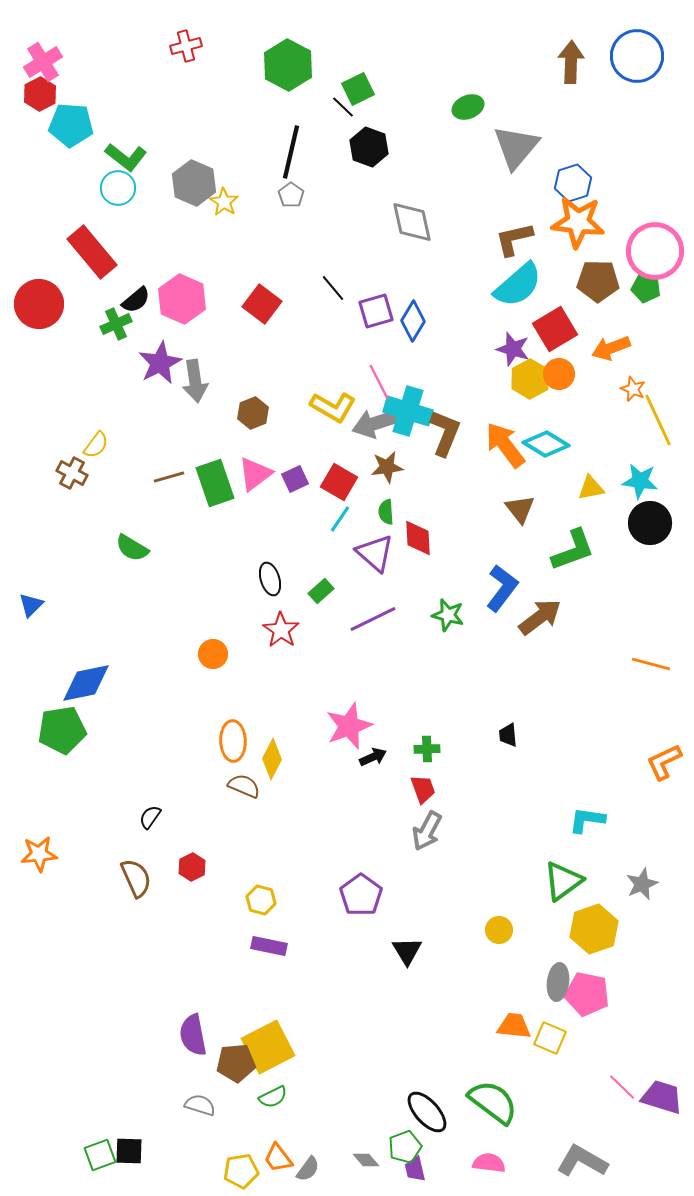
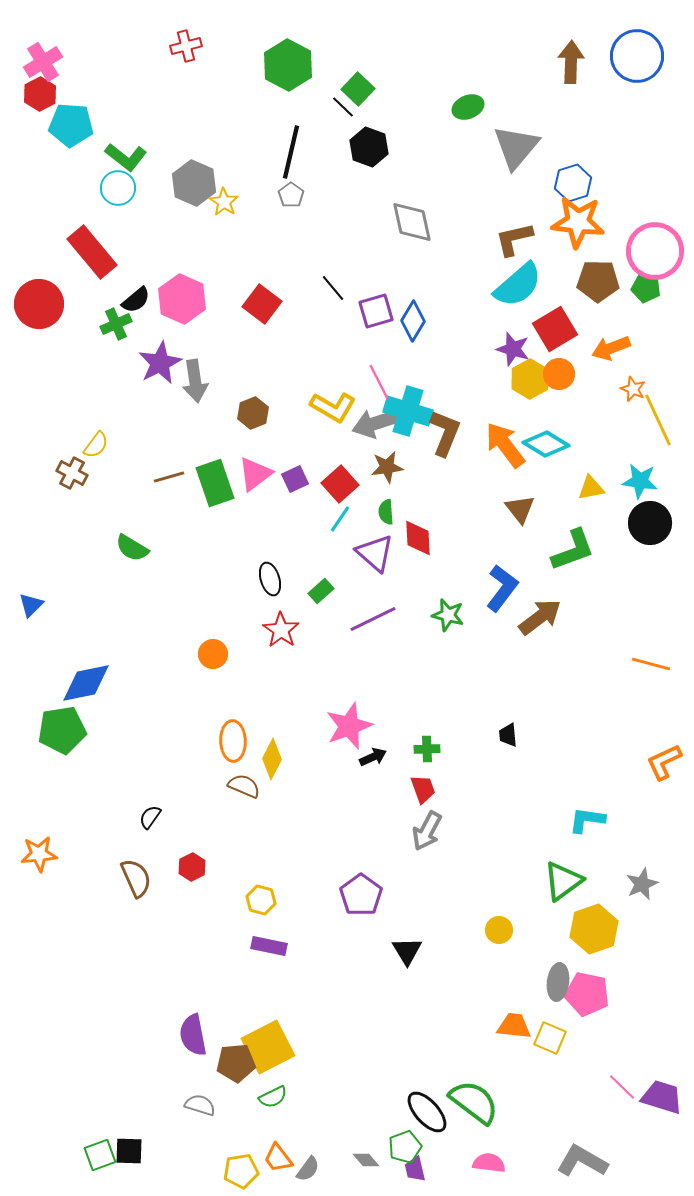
green square at (358, 89): rotated 20 degrees counterclockwise
red square at (339, 482): moved 1 px right, 2 px down; rotated 18 degrees clockwise
green semicircle at (493, 1102): moved 19 px left
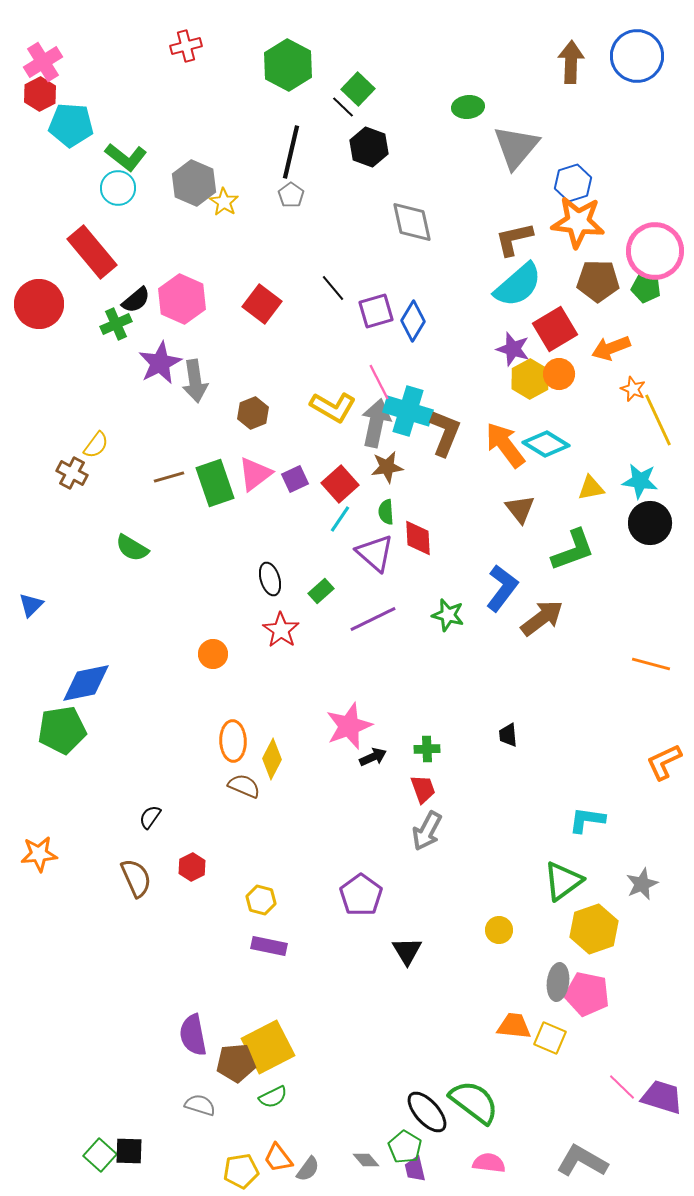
green ellipse at (468, 107): rotated 16 degrees clockwise
gray arrow at (376, 423): rotated 120 degrees clockwise
brown arrow at (540, 617): moved 2 px right, 1 px down
green pentagon at (405, 1147): rotated 20 degrees counterclockwise
green square at (100, 1155): rotated 28 degrees counterclockwise
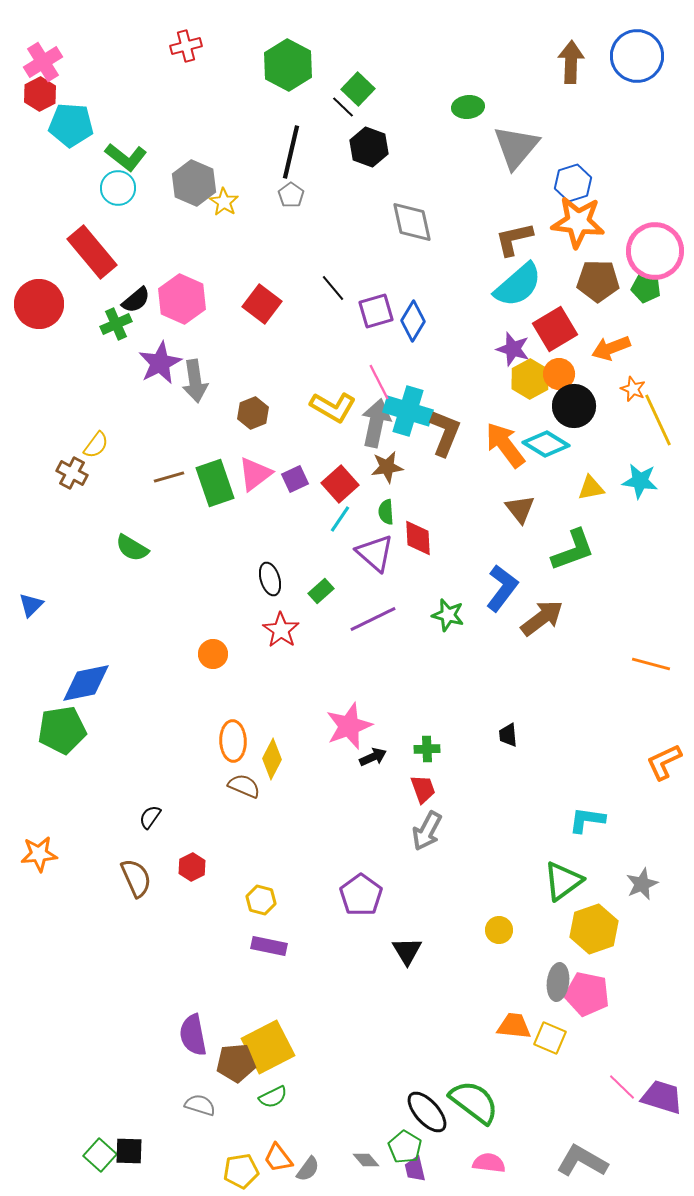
black circle at (650, 523): moved 76 px left, 117 px up
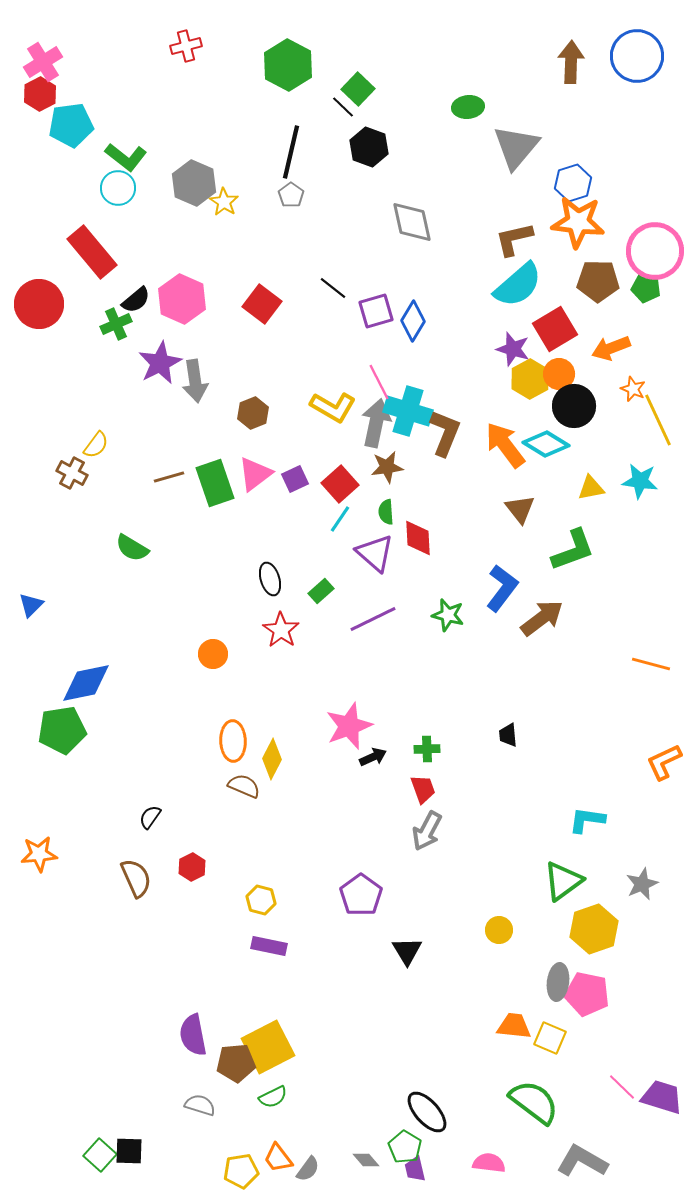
cyan pentagon at (71, 125): rotated 12 degrees counterclockwise
black line at (333, 288): rotated 12 degrees counterclockwise
green semicircle at (474, 1102): moved 60 px right
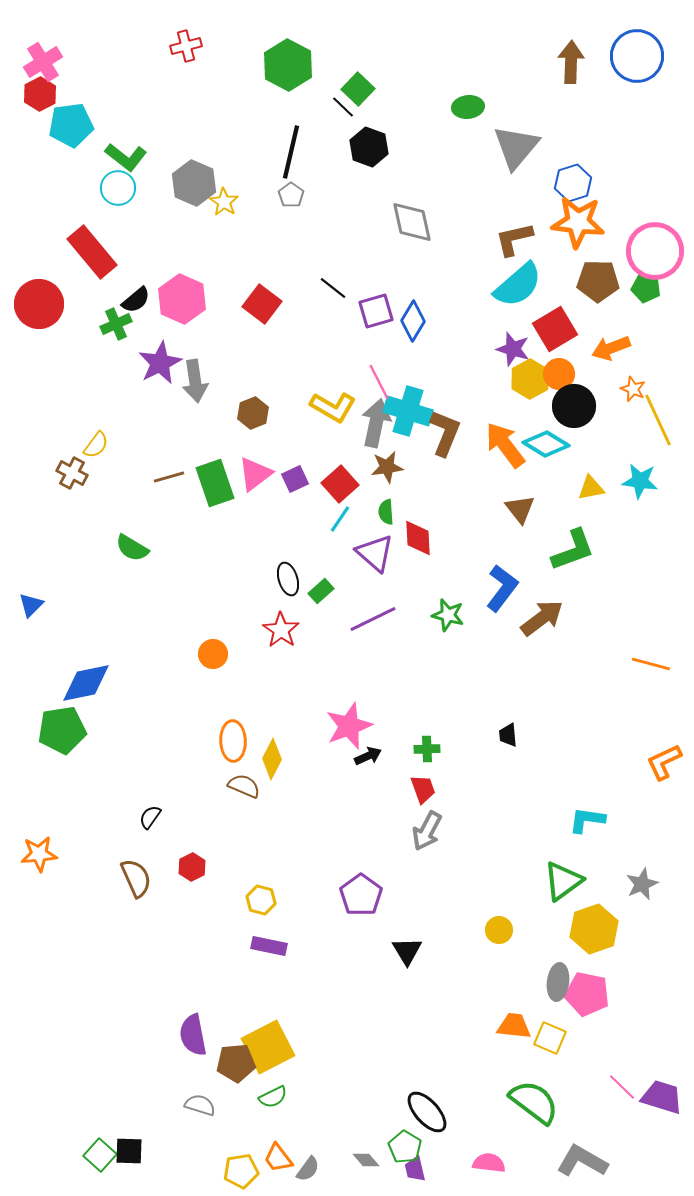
black ellipse at (270, 579): moved 18 px right
black arrow at (373, 757): moved 5 px left, 1 px up
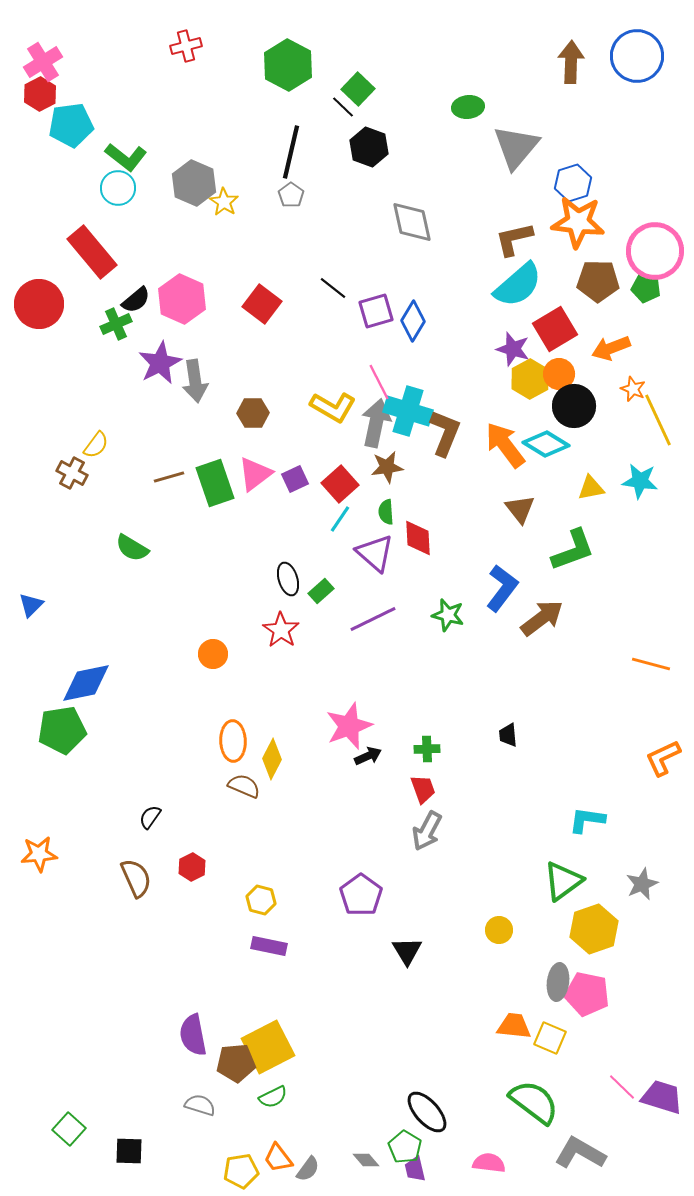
brown hexagon at (253, 413): rotated 20 degrees clockwise
orange L-shape at (664, 762): moved 1 px left, 4 px up
green square at (100, 1155): moved 31 px left, 26 px up
gray L-shape at (582, 1161): moved 2 px left, 8 px up
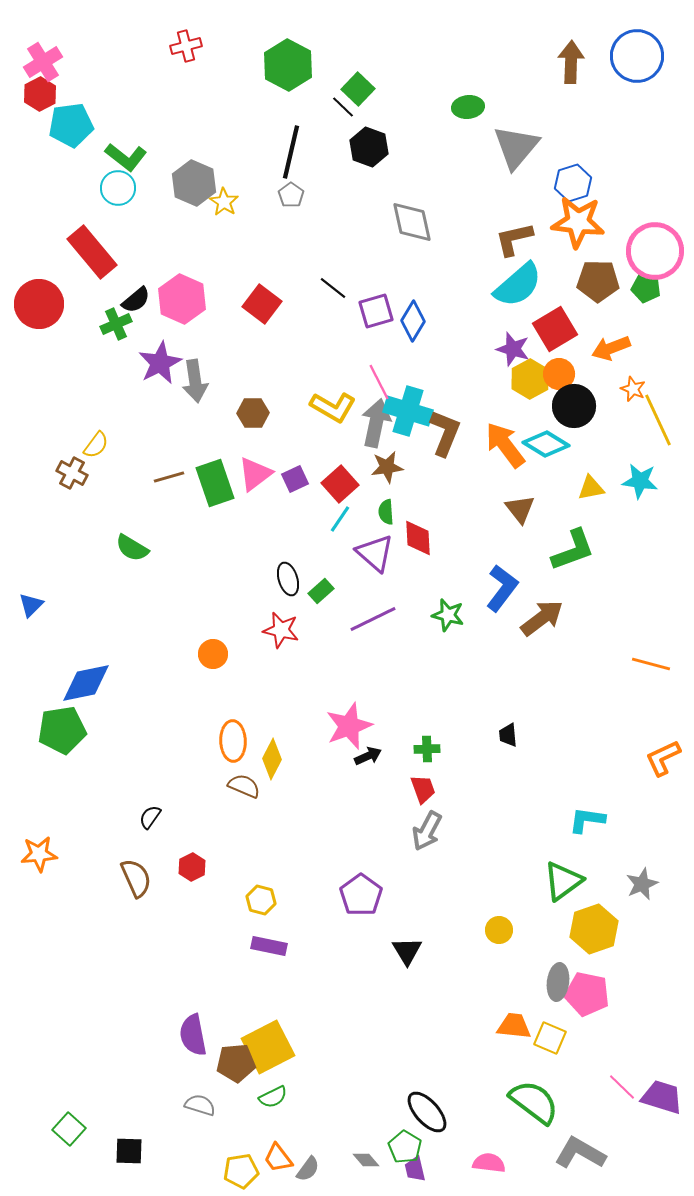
red star at (281, 630): rotated 21 degrees counterclockwise
